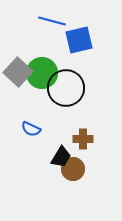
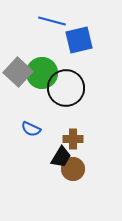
brown cross: moved 10 px left
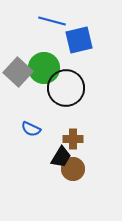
green circle: moved 2 px right, 5 px up
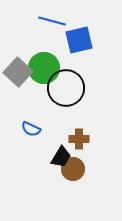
brown cross: moved 6 px right
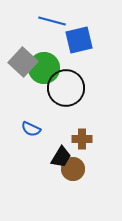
gray square: moved 5 px right, 10 px up
brown cross: moved 3 px right
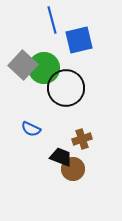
blue line: moved 1 px up; rotated 60 degrees clockwise
gray square: moved 3 px down
brown cross: rotated 18 degrees counterclockwise
black trapezoid: rotated 100 degrees counterclockwise
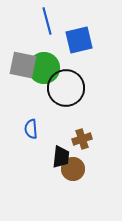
blue line: moved 5 px left, 1 px down
gray square: rotated 32 degrees counterclockwise
blue semicircle: rotated 60 degrees clockwise
black trapezoid: rotated 75 degrees clockwise
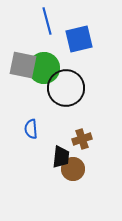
blue square: moved 1 px up
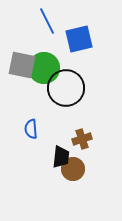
blue line: rotated 12 degrees counterclockwise
gray square: moved 1 px left
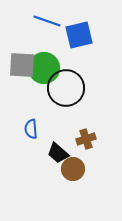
blue line: rotated 44 degrees counterclockwise
blue square: moved 4 px up
gray square: rotated 8 degrees counterclockwise
brown cross: moved 4 px right
black trapezoid: moved 3 px left, 4 px up; rotated 125 degrees clockwise
